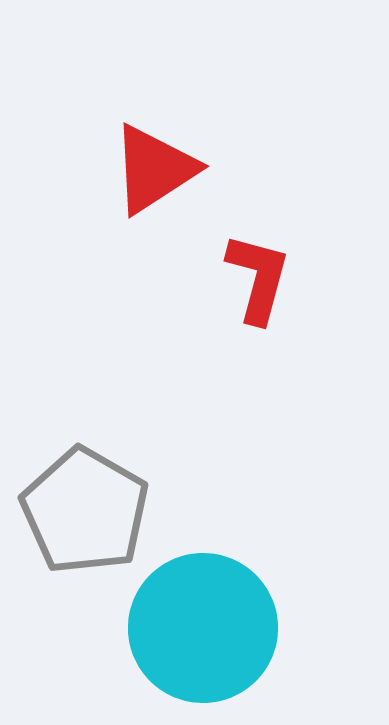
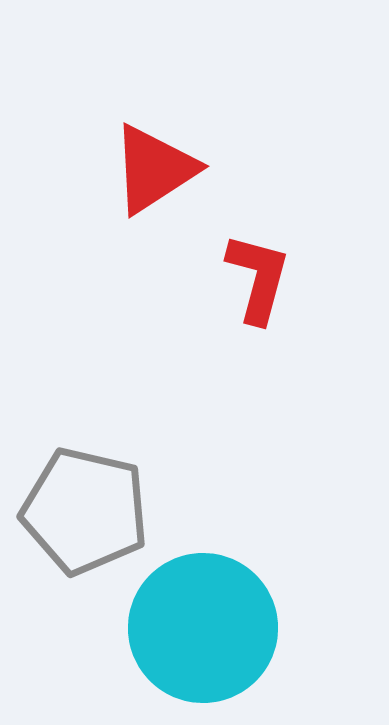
gray pentagon: rotated 17 degrees counterclockwise
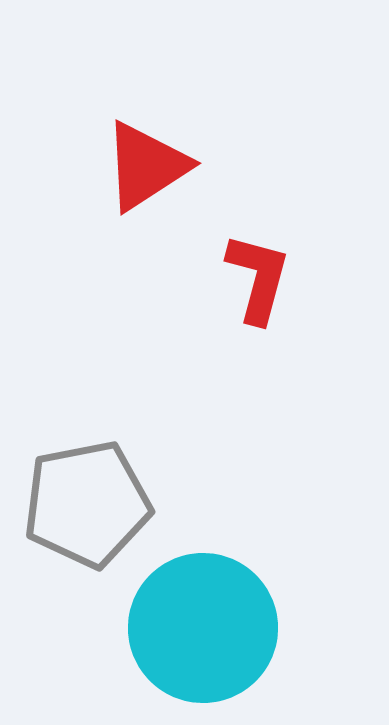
red triangle: moved 8 px left, 3 px up
gray pentagon: moved 2 px right, 7 px up; rotated 24 degrees counterclockwise
